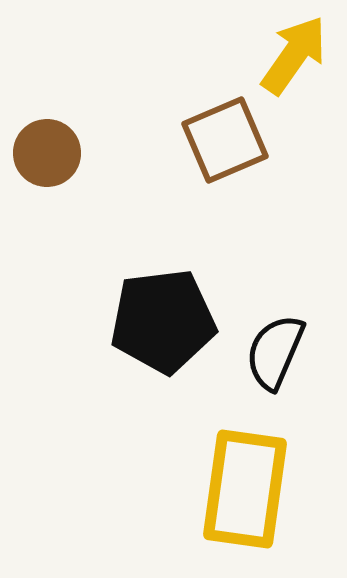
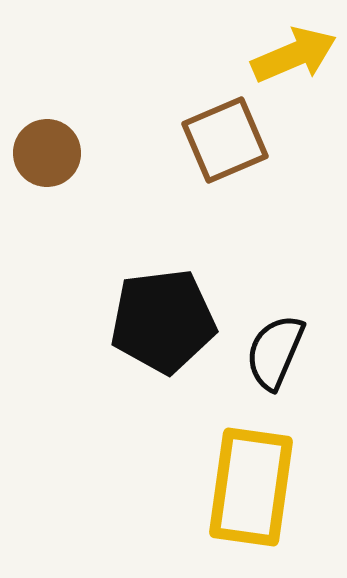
yellow arrow: rotated 32 degrees clockwise
yellow rectangle: moved 6 px right, 2 px up
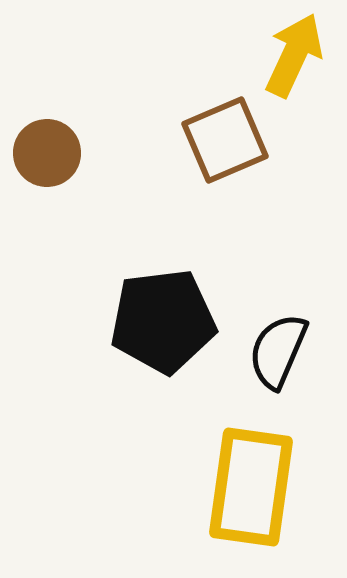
yellow arrow: rotated 42 degrees counterclockwise
black semicircle: moved 3 px right, 1 px up
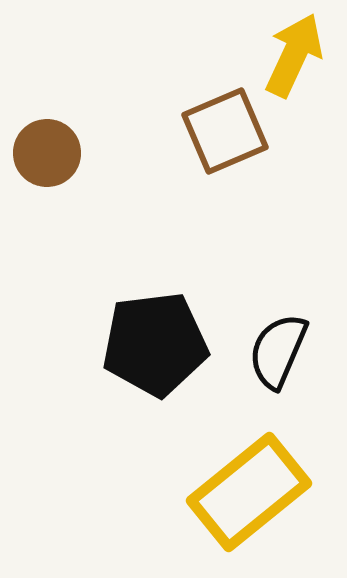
brown square: moved 9 px up
black pentagon: moved 8 px left, 23 px down
yellow rectangle: moved 2 px left, 5 px down; rotated 43 degrees clockwise
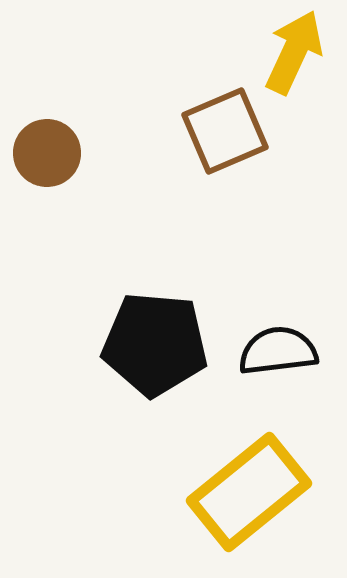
yellow arrow: moved 3 px up
black pentagon: rotated 12 degrees clockwise
black semicircle: rotated 60 degrees clockwise
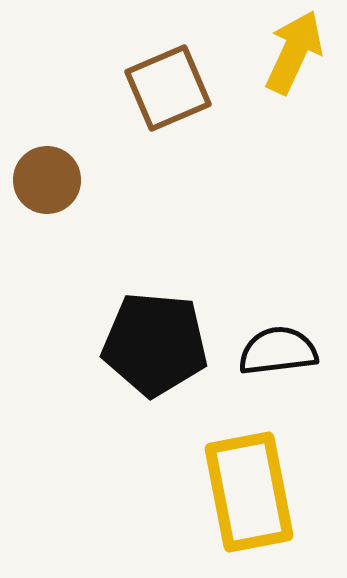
brown square: moved 57 px left, 43 px up
brown circle: moved 27 px down
yellow rectangle: rotated 62 degrees counterclockwise
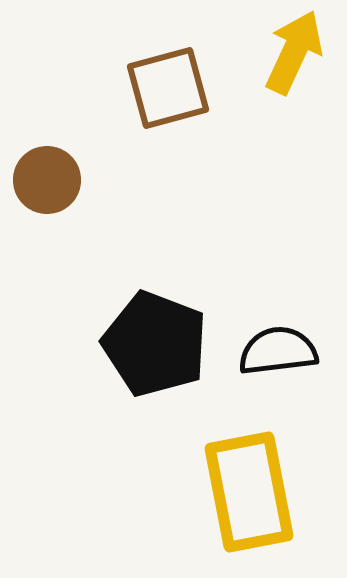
brown square: rotated 8 degrees clockwise
black pentagon: rotated 16 degrees clockwise
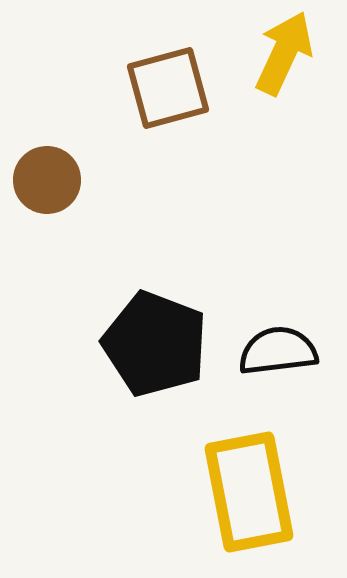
yellow arrow: moved 10 px left, 1 px down
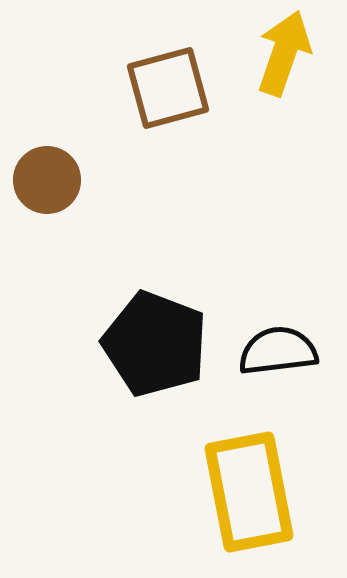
yellow arrow: rotated 6 degrees counterclockwise
